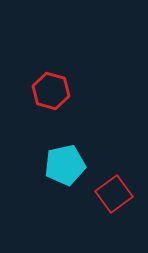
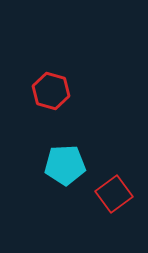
cyan pentagon: rotated 9 degrees clockwise
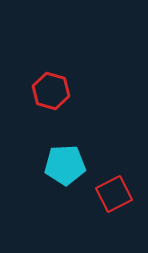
red square: rotated 9 degrees clockwise
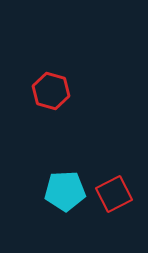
cyan pentagon: moved 26 px down
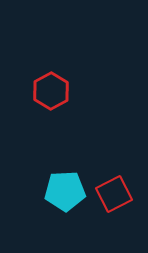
red hexagon: rotated 15 degrees clockwise
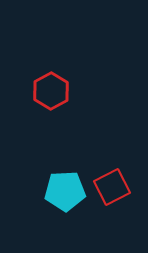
red square: moved 2 px left, 7 px up
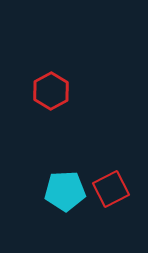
red square: moved 1 px left, 2 px down
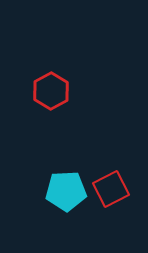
cyan pentagon: moved 1 px right
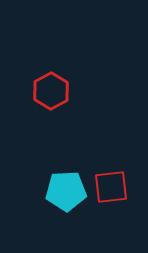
red square: moved 2 px up; rotated 21 degrees clockwise
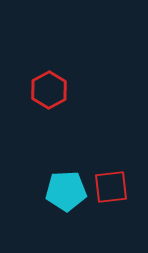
red hexagon: moved 2 px left, 1 px up
